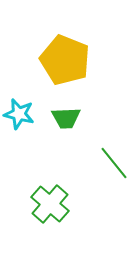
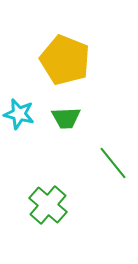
green line: moved 1 px left
green cross: moved 2 px left, 1 px down
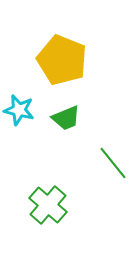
yellow pentagon: moved 3 px left
cyan star: moved 4 px up
green trapezoid: rotated 20 degrees counterclockwise
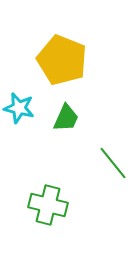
cyan star: moved 2 px up
green trapezoid: rotated 44 degrees counterclockwise
green cross: rotated 27 degrees counterclockwise
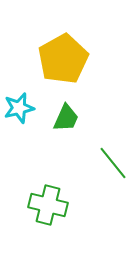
yellow pentagon: moved 1 px right, 1 px up; rotated 21 degrees clockwise
cyan star: rotated 28 degrees counterclockwise
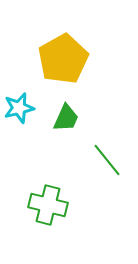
green line: moved 6 px left, 3 px up
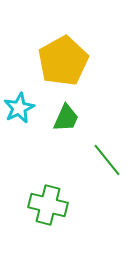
yellow pentagon: moved 2 px down
cyan star: rotated 12 degrees counterclockwise
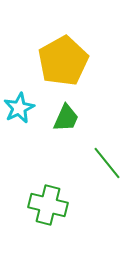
green line: moved 3 px down
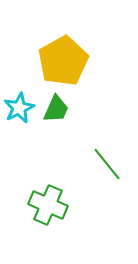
green trapezoid: moved 10 px left, 9 px up
green line: moved 1 px down
green cross: rotated 9 degrees clockwise
